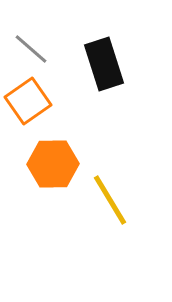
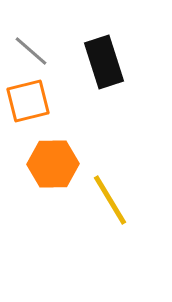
gray line: moved 2 px down
black rectangle: moved 2 px up
orange square: rotated 21 degrees clockwise
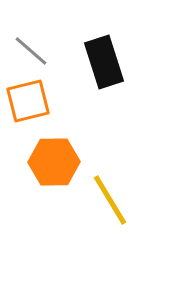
orange hexagon: moved 1 px right, 2 px up
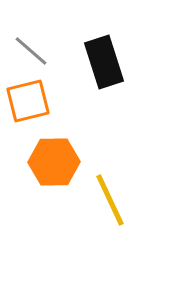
yellow line: rotated 6 degrees clockwise
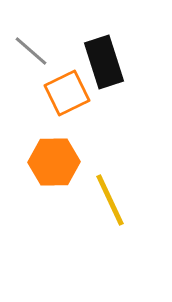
orange square: moved 39 px right, 8 px up; rotated 12 degrees counterclockwise
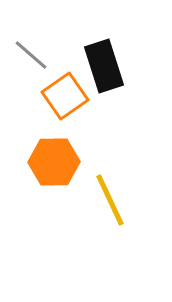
gray line: moved 4 px down
black rectangle: moved 4 px down
orange square: moved 2 px left, 3 px down; rotated 9 degrees counterclockwise
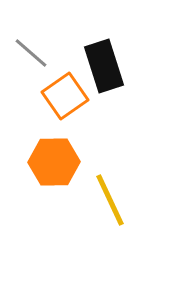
gray line: moved 2 px up
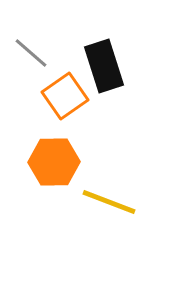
yellow line: moved 1 px left, 2 px down; rotated 44 degrees counterclockwise
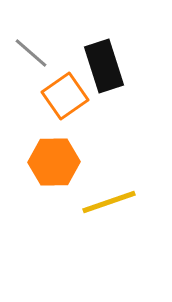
yellow line: rotated 40 degrees counterclockwise
